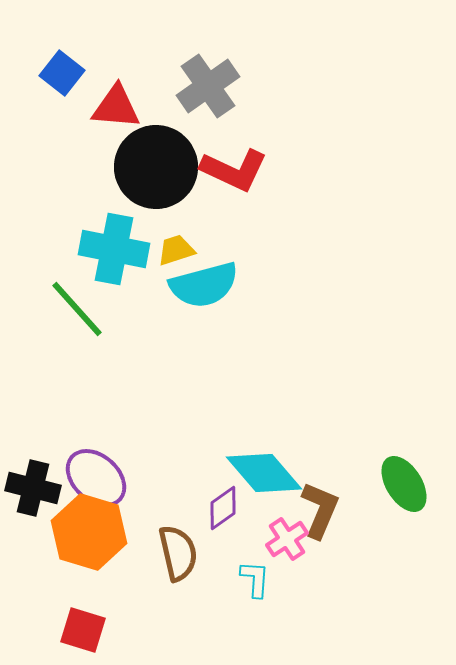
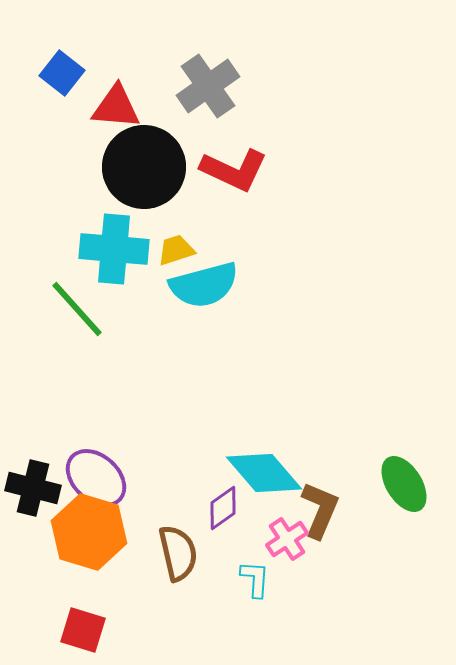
black circle: moved 12 px left
cyan cross: rotated 6 degrees counterclockwise
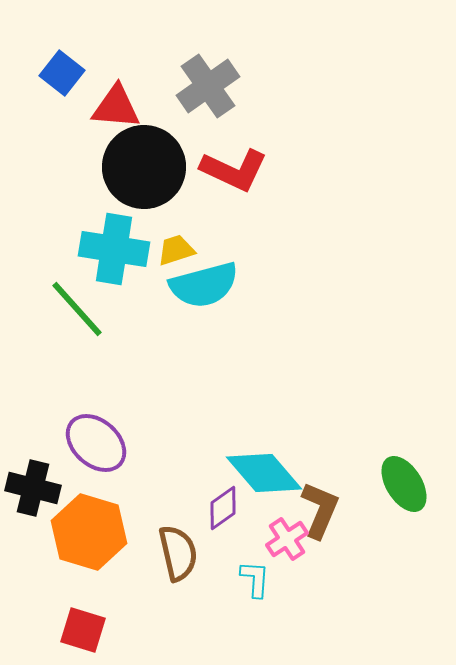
cyan cross: rotated 4 degrees clockwise
purple ellipse: moved 35 px up
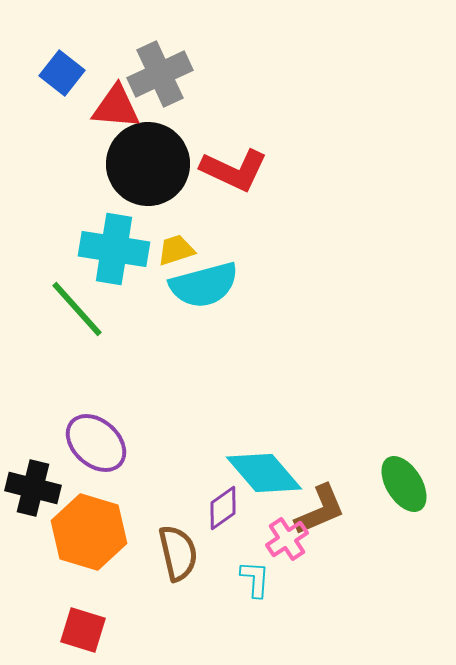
gray cross: moved 48 px left, 12 px up; rotated 10 degrees clockwise
black circle: moved 4 px right, 3 px up
brown L-shape: rotated 44 degrees clockwise
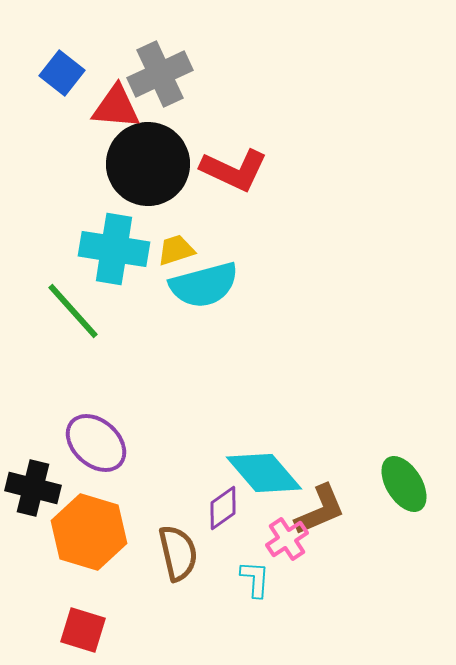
green line: moved 4 px left, 2 px down
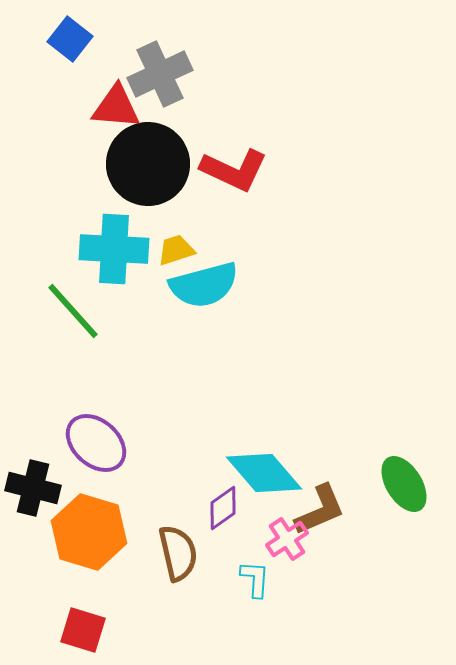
blue square: moved 8 px right, 34 px up
cyan cross: rotated 6 degrees counterclockwise
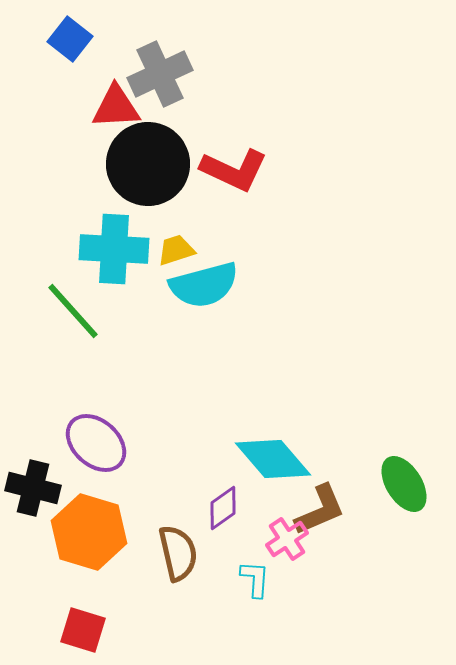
red triangle: rotated 8 degrees counterclockwise
cyan diamond: moved 9 px right, 14 px up
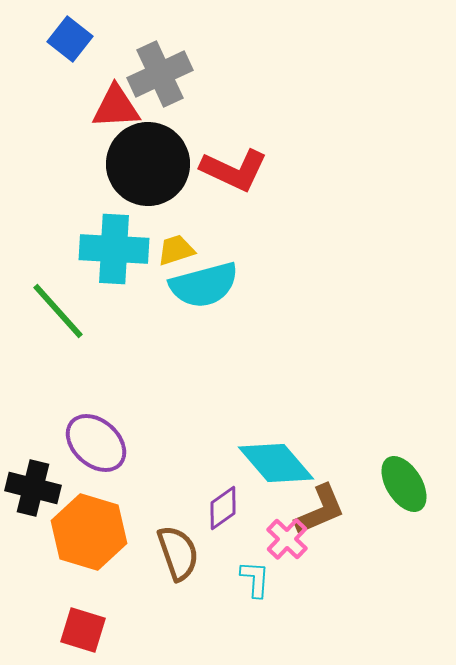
green line: moved 15 px left
cyan diamond: moved 3 px right, 4 px down
pink cross: rotated 12 degrees counterclockwise
brown semicircle: rotated 6 degrees counterclockwise
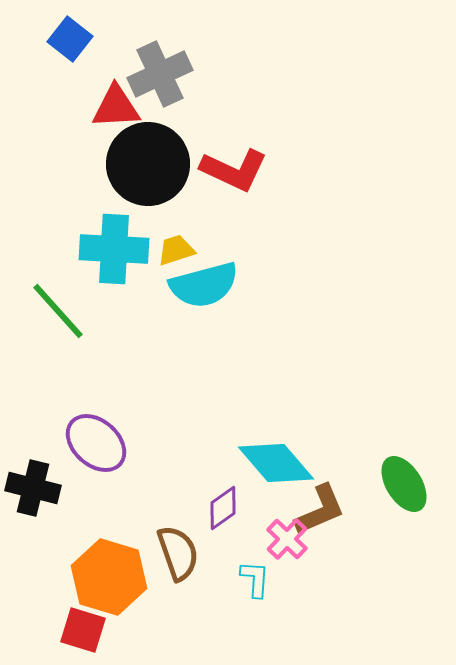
orange hexagon: moved 20 px right, 45 px down
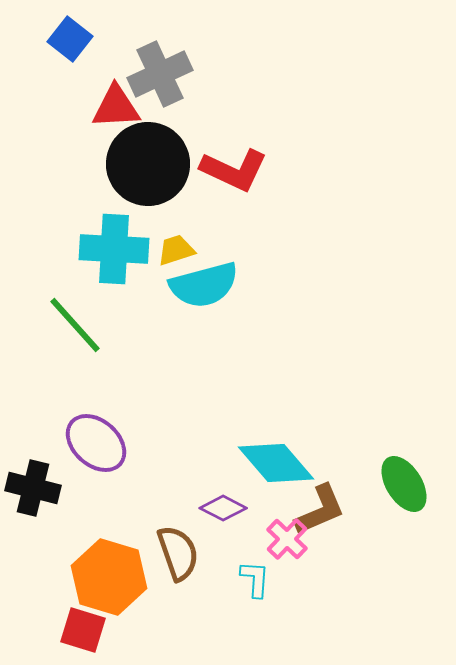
green line: moved 17 px right, 14 px down
purple diamond: rotated 63 degrees clockwise
